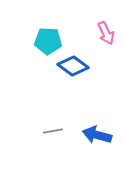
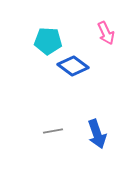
blue arrow: moved 1 px up; rotated 124 degrees counterclockwise
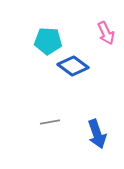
gray line: moved 3 px left, 9 px up
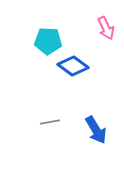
pink arrow: moved 5 px up
blue arrow: moved 1 px left, 4 px up; rotated 12 degrees counterclockwise
